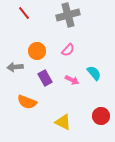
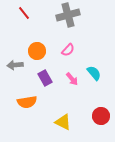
gray arrow: moved 2 px up
pink arrow: moved 1 px up; rotated 24 degrees clockwise
orange semicircle: rotated 30 degrees counterclockwise
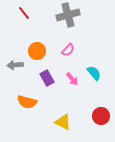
purple rectangle: moved 2 px right
orange semicircle: rotated 24 degrees clockwise
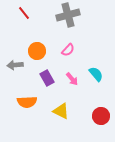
cyan semicircle: moved 2 px right, 1 px down
orange semicircle: rotated 18 degrees counterclockwise
yellow triangle: moved 2 px left, 11 px up
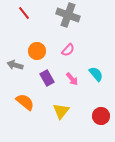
gray cross: rotated 35 degrees clockwise
gray arrow: rotated 21 degrees clockwise
orange semicircle: moved 2 px left; rotated 138 degrees counterclockwise
yellow triangle: rotated 42 degrees clockwise
